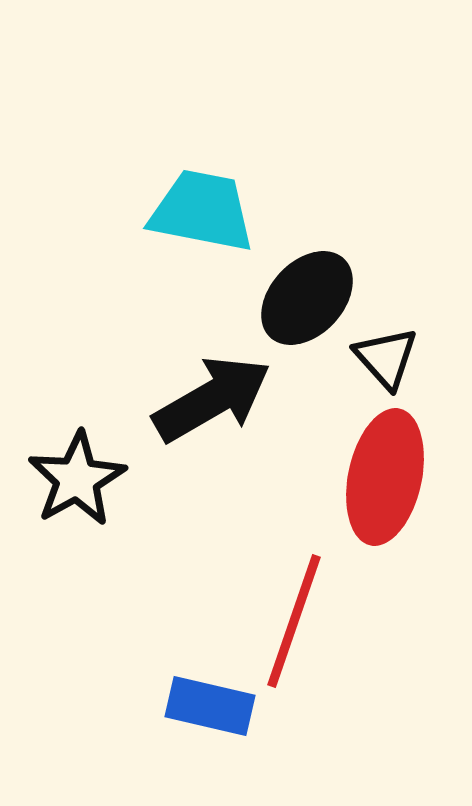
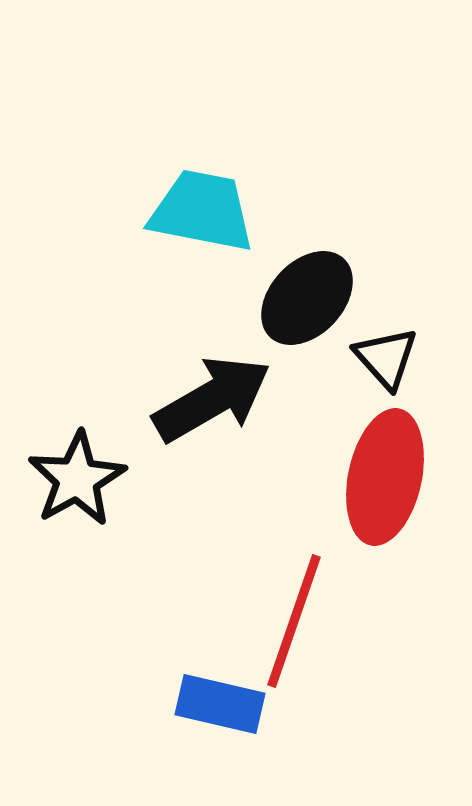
blue rectangle: moved 10 px right, 2 px up
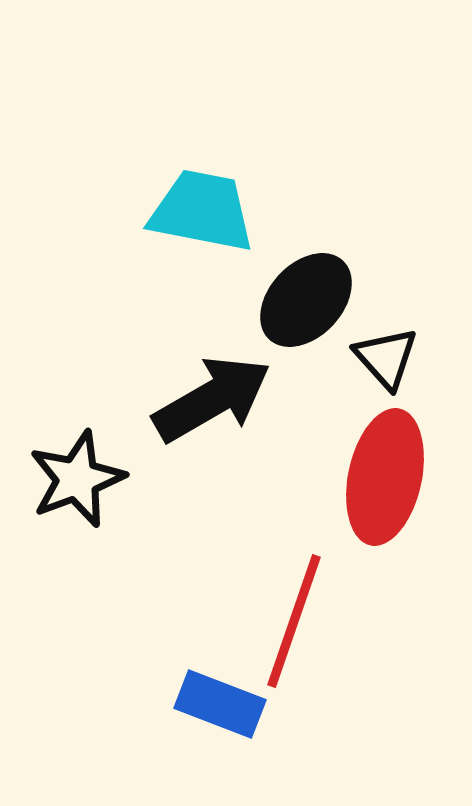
black ellipse: moved 1 px left, 2 px down
black star: rotated 8 degrees clockwise
blue rectangle: rotated 8 degrees clockwise
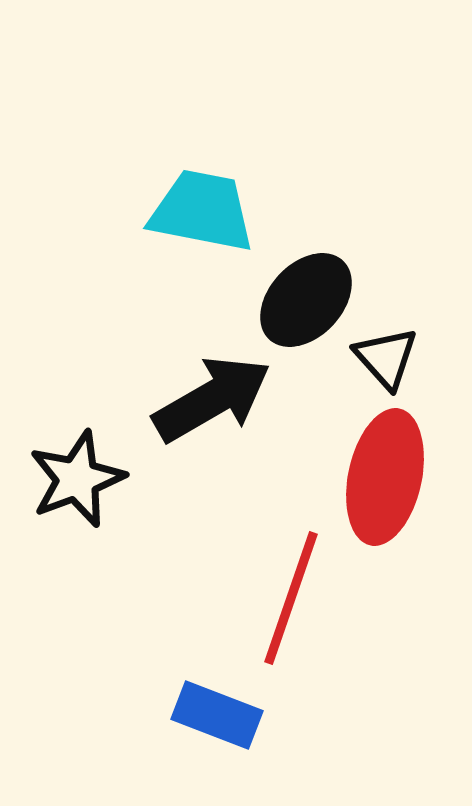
red line: moved 3 px left, 23 px up
blue rectangle: moved 3 px left, 11 px down
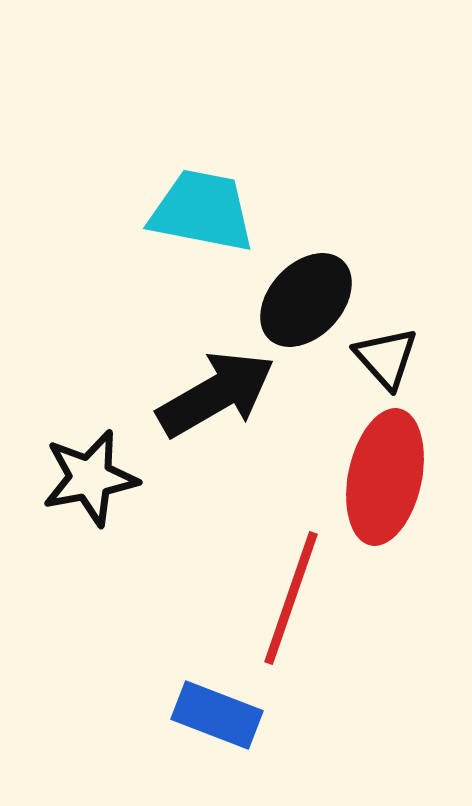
black arrow: moved 4 px right, 5 px up
black star: moved 13 px right, 1 px up; rotated 10 degrees clockwise
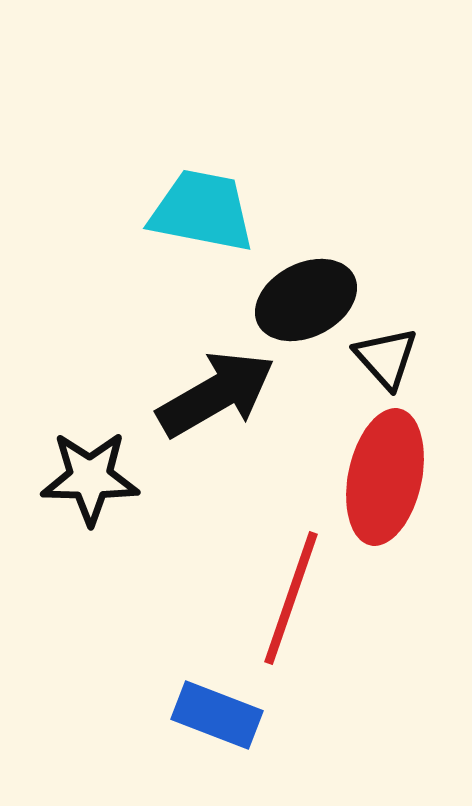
black ellipse: rotated 20 degrees clockwise
black star: rotated 12 degrees clockwise
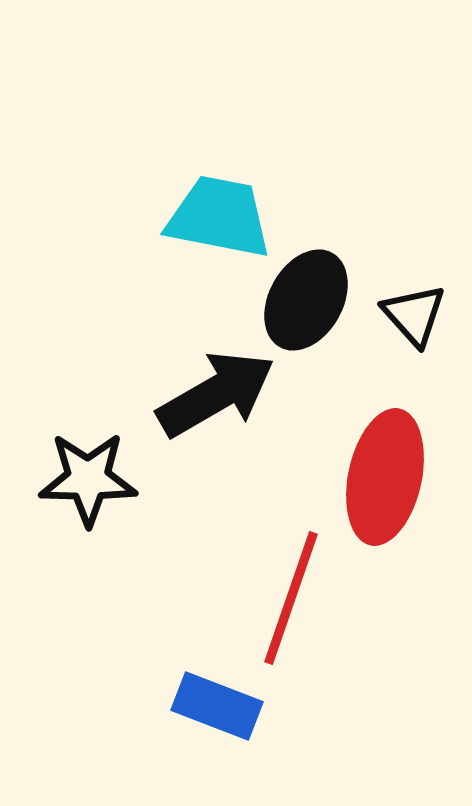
cyan trapezoid: moved 17 px right, 6 px down
black ellipse: rotated 34 degrees counterclockwise
black triangle: moved 28 px right, 43 px up
black star: moved 2 px left, 1 px down
blue rectangle: moved 9 px up
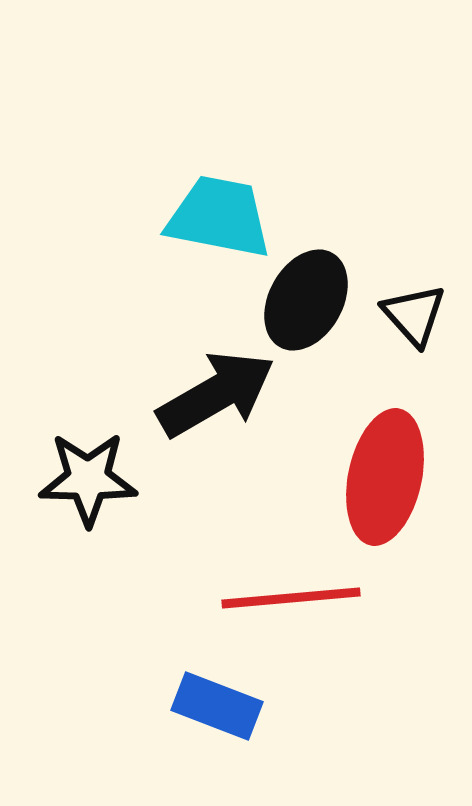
red line: rotated 66 degrees clockwise
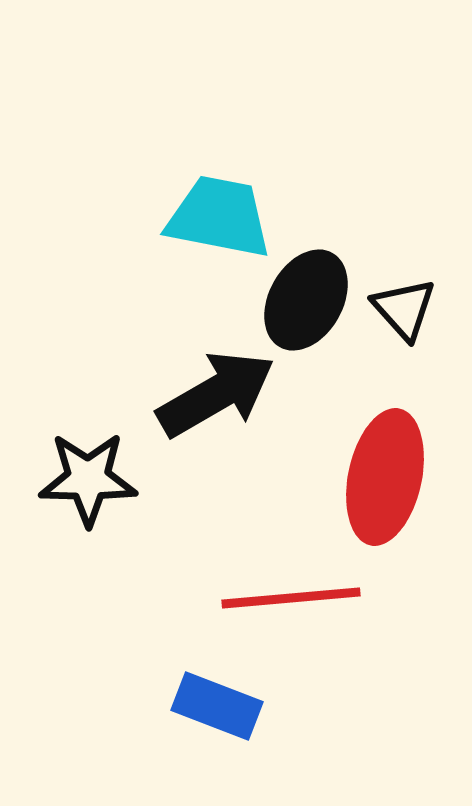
black triangle: moved 10 px left, 6 px up
